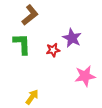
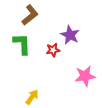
purple star: moved 2 px left, 3 px up
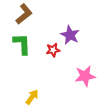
brown L-shape: moved 6 px left, 1 px up
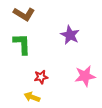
brown L-shape: rotated 70 degrees clockwise
red star: moved 12 px left, 27 px down
yellow arrow: rotated 105 degrees counterclockwise
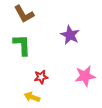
brown L-shape: rotated 30 degrees clockwise
green L-shape: moved 1 px down
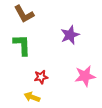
purple star: rotated 24 degrees clockwise
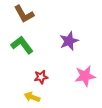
purple star: moved 1 px left, 6 px down
green L-shape: rotated 35 degrees counterclockwise
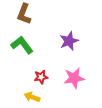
brown L-shape: rotated 50 degrees clockwise
pink star: moved 11 px left, 2 px down
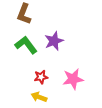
purple star: moved 15 px left
green L-shape: moved 4 px right
pink star: moved 1 px left, 1 px down
yellow arrow: moved 7 px right
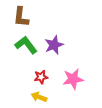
brown L-shape: moved 3 px left, 3 px down; rotated 15 degrees counterclockwise
purple star: moved 4 px down
